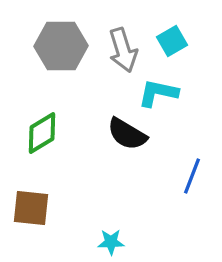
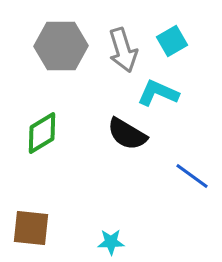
cyan L-shape: rotated 12 degrees clockwise
blue line: rotated 75 degrees counterclockwise
brown square: moved 20 px down
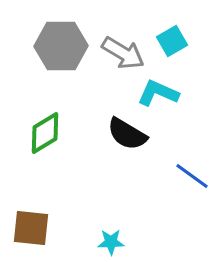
gray arrow: moved 3 px down; rotated 42 degrees counterclockwise
green diamond: moved 3 px right
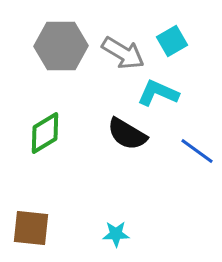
blue line: moved 5 px right, 25 px up
cyan star: moved 5 px right, 8 px up
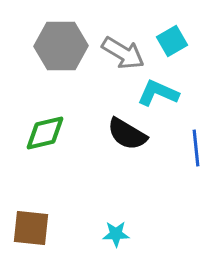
green diamond: rotated 18 degrees clockwise
blue line: moved 1 px left, 3 px up; rotated 48 degrees clockwise
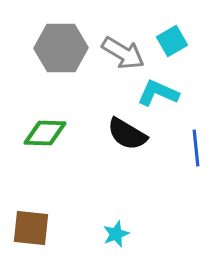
gray hexagon: moved 2 px down
green diamond: rotated 15 degrees clockwise
cyan star: rotated 20 degrees counterclockwise
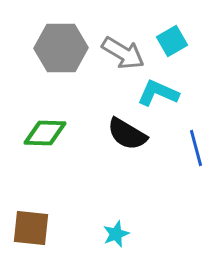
blue line: rotated 9 degrees counterclockwise
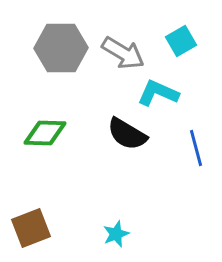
cyan square: moved 9 px right
brown square: rotated 27 degrees counterclockwise
